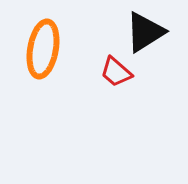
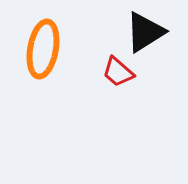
red trapezoid: moved 2 px right
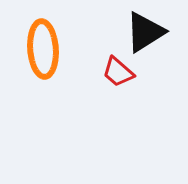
orange ellipse: rotated 14 degrees counterclockwise
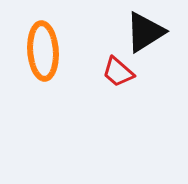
orange ellipse: moved 2 px down
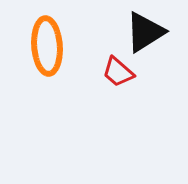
orange ellipse: moved 4 px right, 5 px up
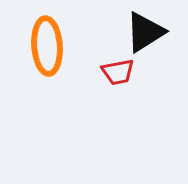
red trapezoid: rotated 52 degrees counterclockwise
